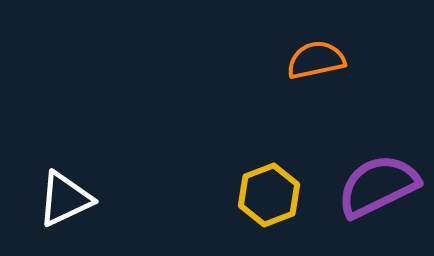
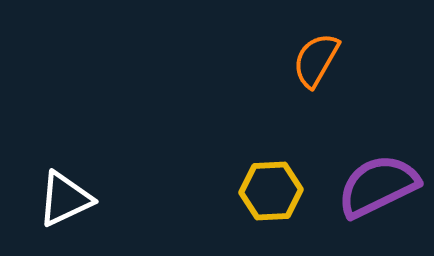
orange semicircle: rotated 48 degrees counterclockwise
yellow hexagon: moved 2 px right, 4 px up; rotated 18 degrees clockwise
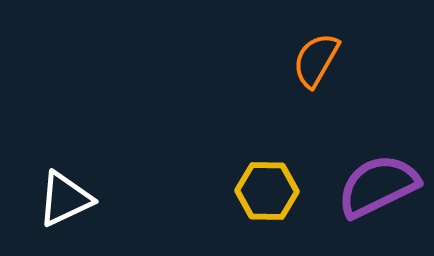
yellow hexagon: moved 4 px left; rotated 4 degrees clockwise
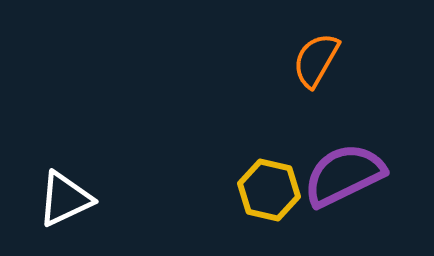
purple semicircle: moved 34 px left, 11 px up
yellow hexagon: moved 2 px right, 1 px up; rotated 12 degrees clockwise
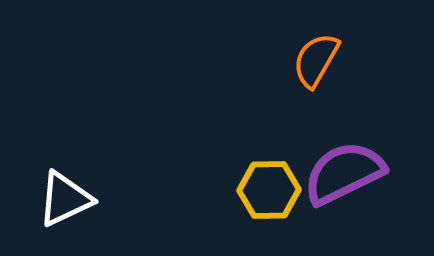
purple semicircle: moved 2 px up
yellow hexagon: rotated 14 degrees counterclockwise
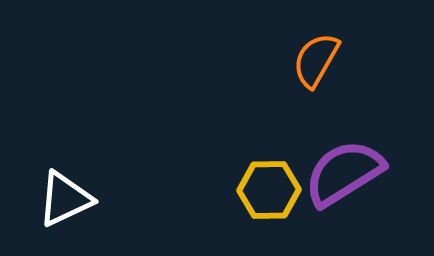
purple semicircle: rotated 6 degrees counterclockwise
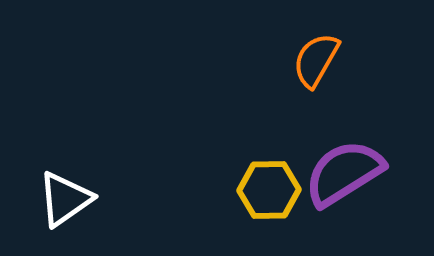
white triangle: rotated 10 degrees counterclockwise
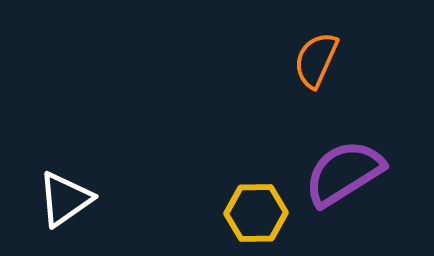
orange semicircle: rotated 6 degrees counterclockwise
yellow hexagon: moved 13 px left, 23 px down
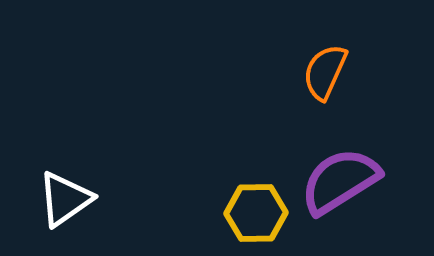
orange semicircle: moved 9 px right, 12 px down
purple semicircle: moved 4 px left, 8 px down
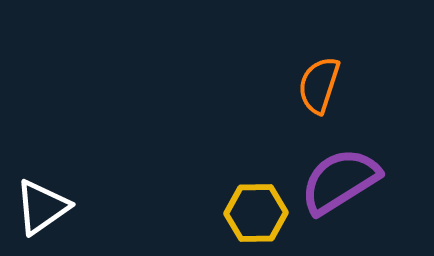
orange semicircle: moved 6 px left, 13 px down; rotated 6 degrees counterclockwise
white triangle: moved 23 px left, 8 px down
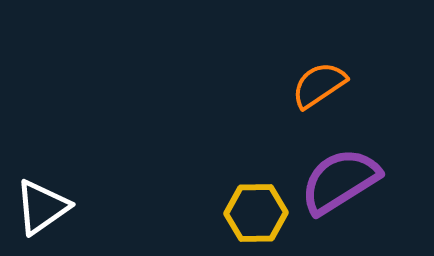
orange semicircle: rotated 38 degrees clockwise
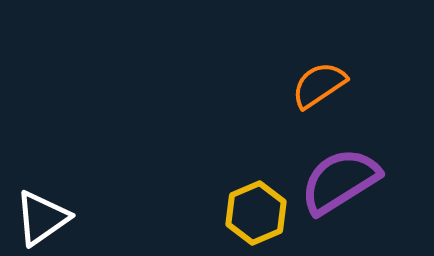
white triangle: moved 11 px down
yellow hexagon: rotated 22 degrees counterclockwise
